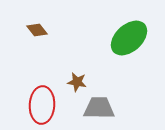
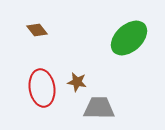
red ellipse: moved 17 px up; rotated 12 degrees counterclockwise
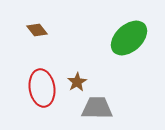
brown star: rotated 30 degrees clockwise
gray trapezoid: moved 2 px left
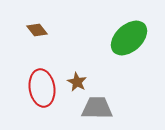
brown star: rotated 12 degrees counterclockwise
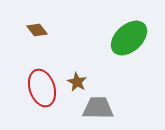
red ellipse: rotated 9 degrees counterclockwise
gray trapezoid: moved 1 px right
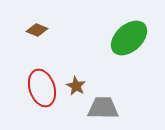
brown diamond: rotated 30 degrees counterclockwise
brown star: moved 1 px left, 4 px down
gray trapezoid: moved 5 px right
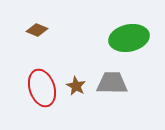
green ellipse: rotated 30 degrees clockwise
gray trapezoid: moved 9 px right, 25 px up
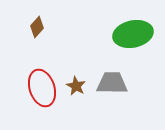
brown diamond: moved 3 px up; rotated 70 degrees counterclockwise
green ellipse: moved 4 px right, 4 px up
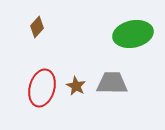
red ellipse: rotated 33 degrees clockwise
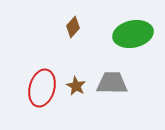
brown diamond: moved 36 px right
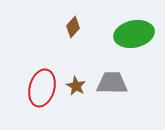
green ellipse: moved 1 px right
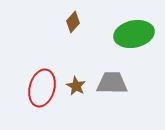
brown diamond: moved 5 px up
